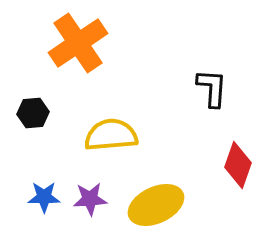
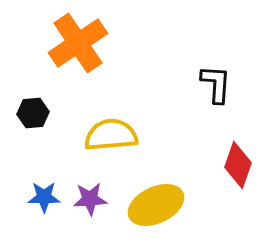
black L-shape: moved 4 px right, 4 px up
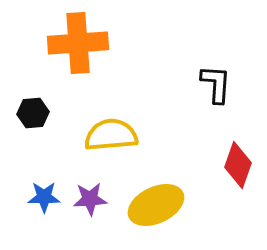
orange cross: rotated 30 degrees clockwise
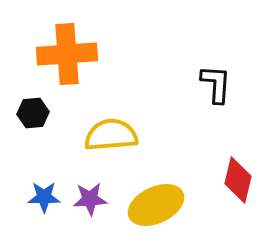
orange cross: moved 11 px left, 11 px down
red diamond: moved 15 px down; rotated 6 degrees counterclockwise
